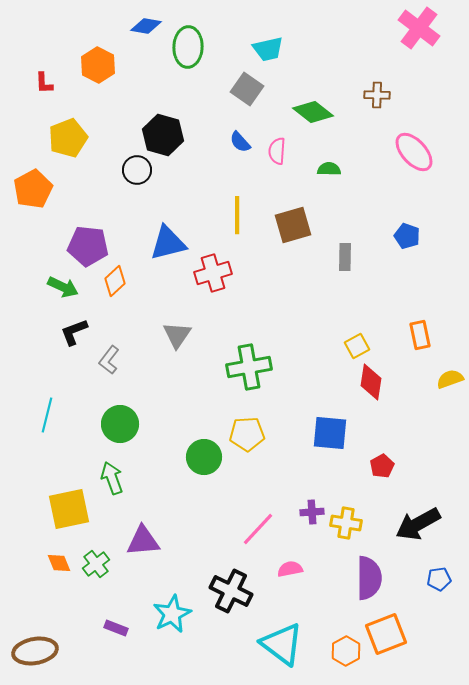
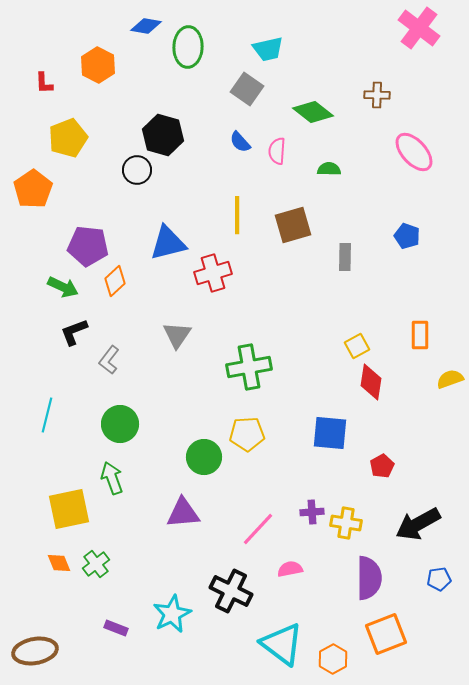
orange pentagon at (33, 189): rotated 6 degrees counterclockwise
orange rectangle at (420, 335): rotated 12 degrees clockwise
purple triangle at (143, 541): moved 40 px right, 28 px up
orange hexagon at (346, 651): moved 13 px left, 8 px down
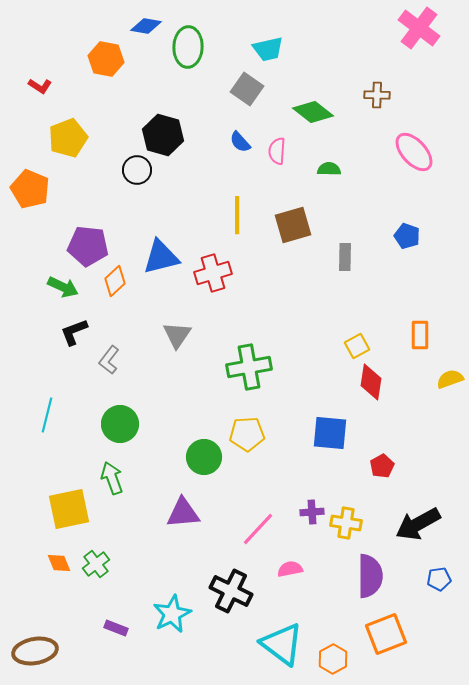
orange hexagon at (98, 65): moved 8 px right, 6 px up; rotated 16 degrees counterclockwise
red L-shape at (44, 83): moved 4 px left, 3 px down; rotated 55 degrees counterclockwise
orange pentagon at (33, 189): moved 3 px left; rotated 15 degrees counterclockwise
blue triangle at (168, 243): moved 7 px left, 14 px down
purple semicircle at (369, 578): moved 1 px right, 2 px up
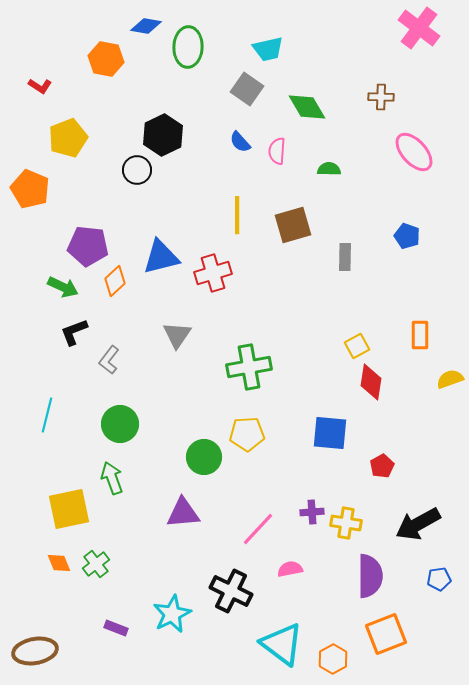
brown cross at (377, 95): moved 4 px right, 2 px down
green diamond at (313, 112): moved 6 px left, 5 px up; rotated 21 degrees clockwise
black hexagon at (163, 135): rotated 18 degrees clockwise
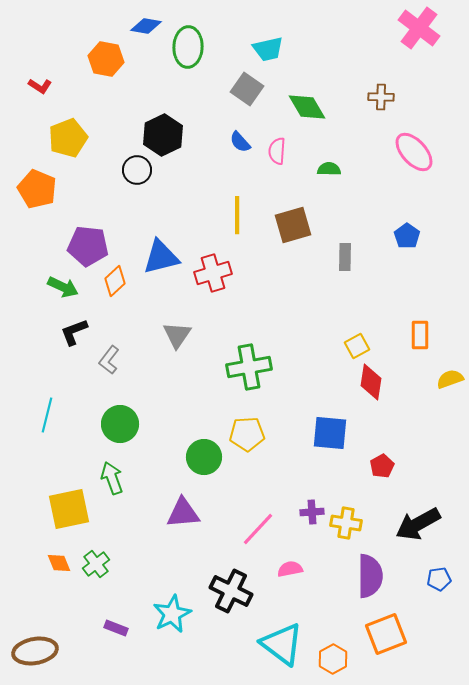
orange pentagon at (30, 189): moved 7 px right
blue pentagon at (407, 236): rotated 15 degrees clockwise
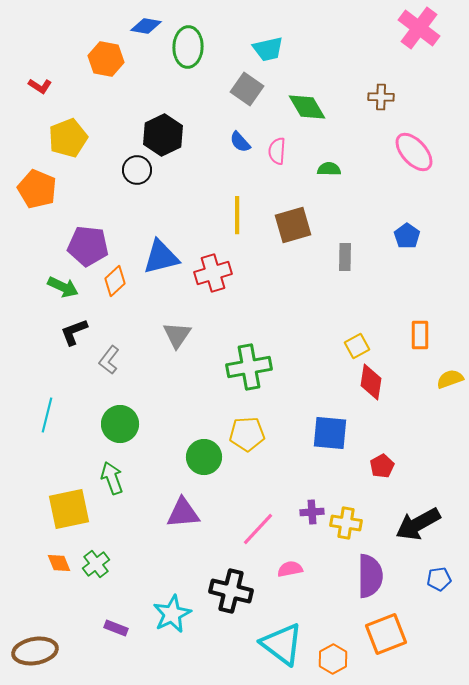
black cross at (231, 591): rotated 12 degrees counterclockwise
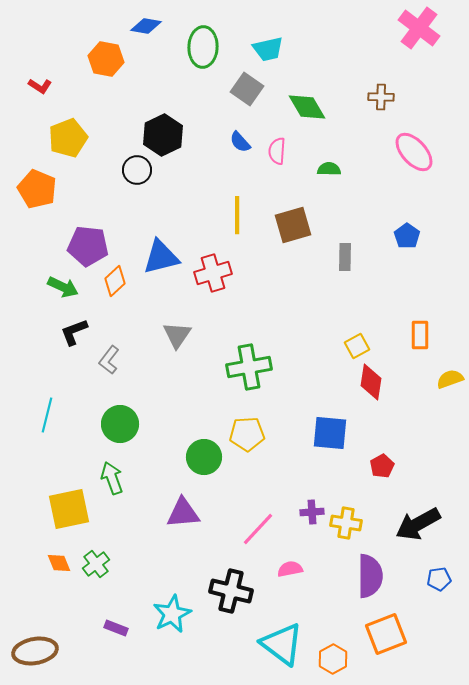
green ellipse at (188, 47): moved 15 px right
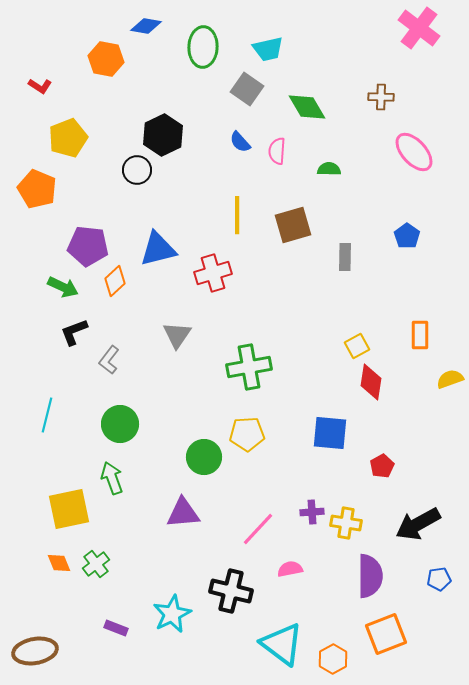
blue triangle at (161, 257): moved 3 px left, 8 px up
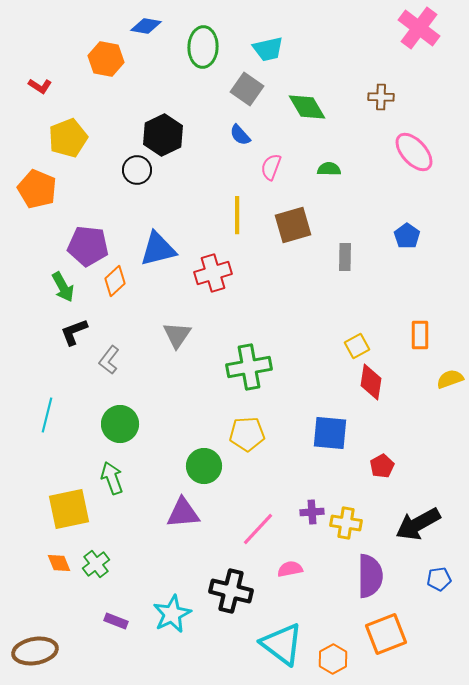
blue semicircle at (240, 142): moved 7 px up
pink semicircle at (277, 151): moved 6 px left, 16 px down; rotated 16 degrees clockwise
green arrow at (63, 287): rotated 36 degrees clockwise
green circle at (204, 457): moved 9 px down
purple rectangle at (116, 628): moved 7 px up
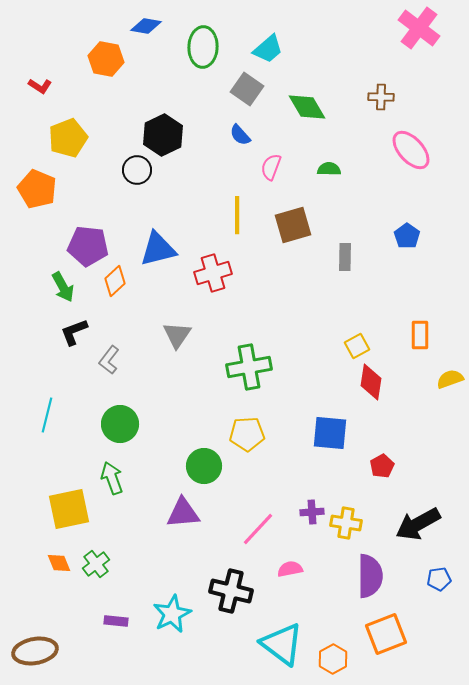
cyan trapezoid at (268, 49): rotated 28 degrees counterclockwise
pink ellipse at (414, 152): moved 3 px left, 2 px up
purple rectangle at (116, 621): rotated 15 degrees counterclockwise
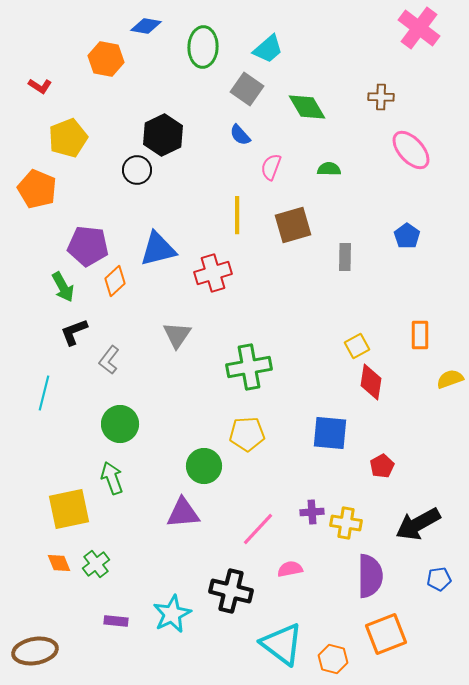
cyan line at (47, 415): moved 3 px left, 22 px up
orange hexagon at (333, 659): rotated 16 degrees counterclockwise
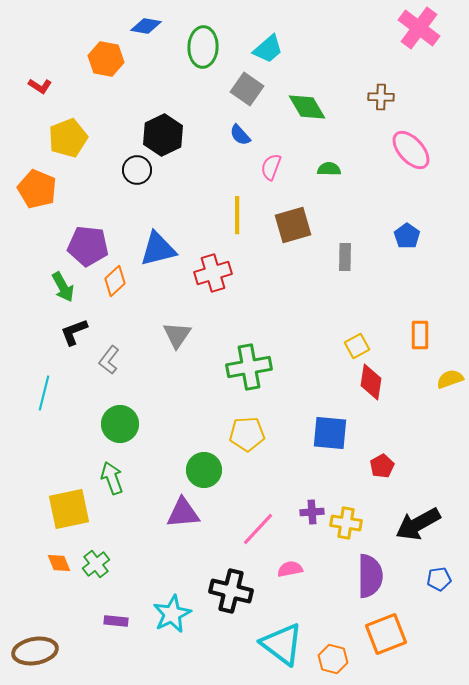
green circle at (204, 466): moved 4 px down
